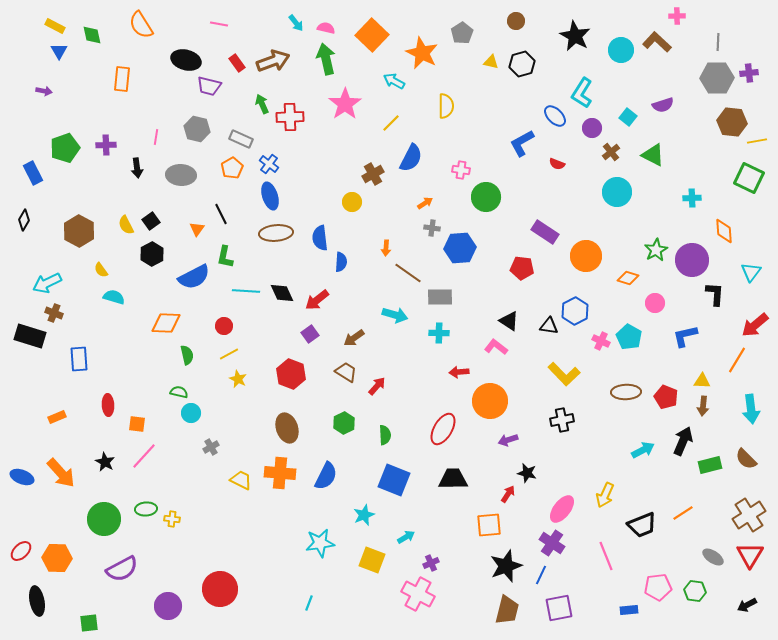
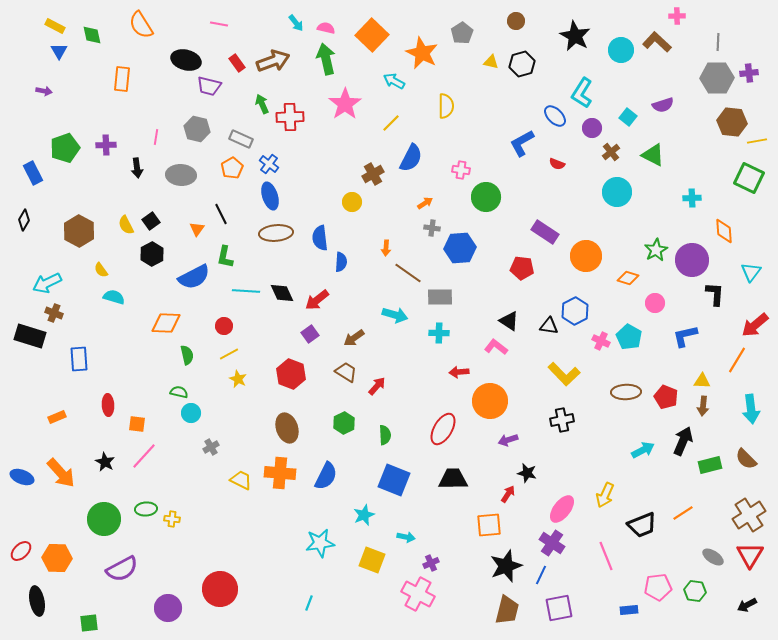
cyan arrow at (406, 537): rotated 42 degrees clockwise
purple circle at (168, 606): moved 2 px down
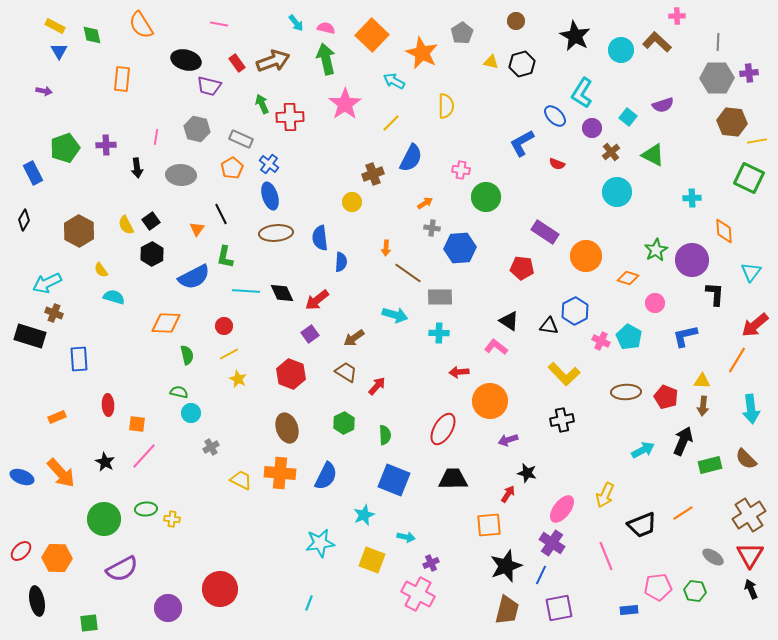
brown cross at (373, 174): rotated 10 degrees clockwise
black arrow at (747, 605): moved 4 px right, 16 px up; rotated 96 degrees clockwise
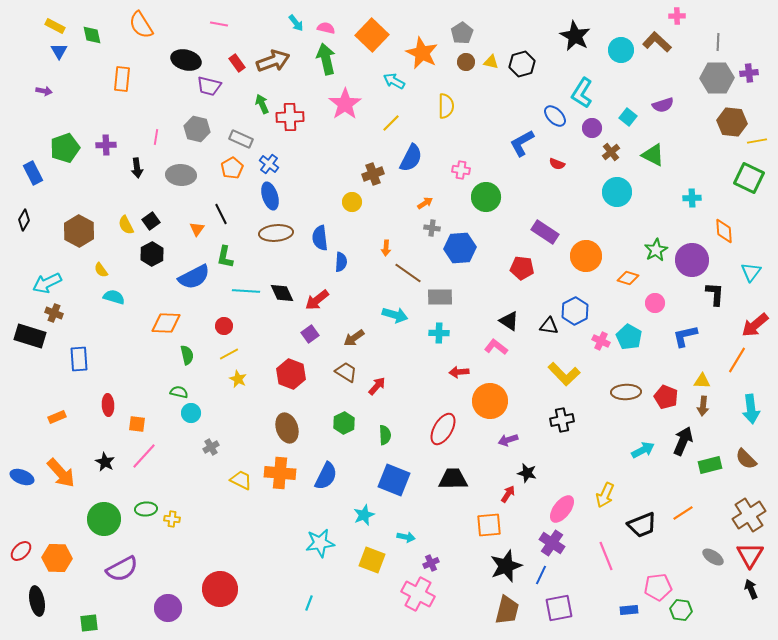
brown circle at (516, 21): moved 50 px left, 41 px down
green hexagon at (695, 591): moved 14 px left, 19 px down
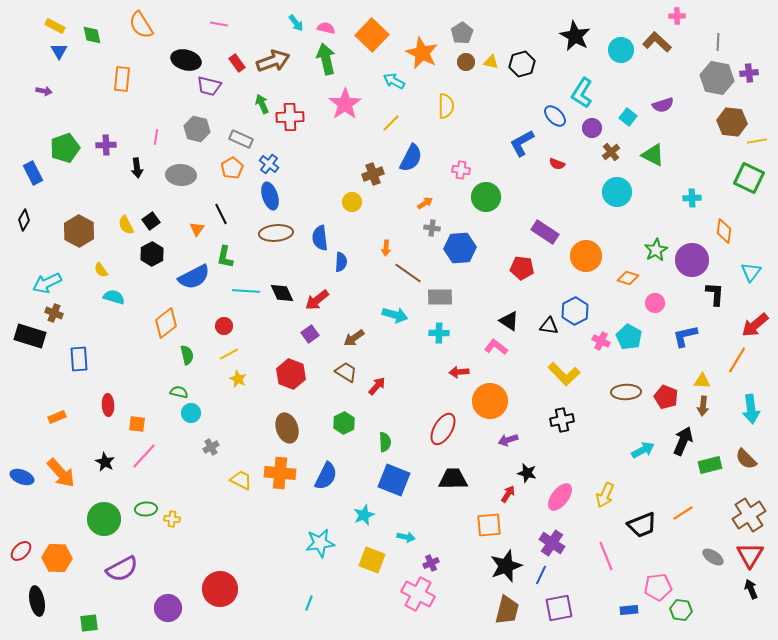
gray hexagon at (717, 78): rotated 12 degrees clockwise
orange diamond at (724, 231): rotated 10 degrees clockwise
orange diamond at (166, 323): rotated 40 degrees counterclockwise
green semicircle at (385, 435): moved 7 px down
pink ellipse at (562, 509): moved 2 px left, 12 px up
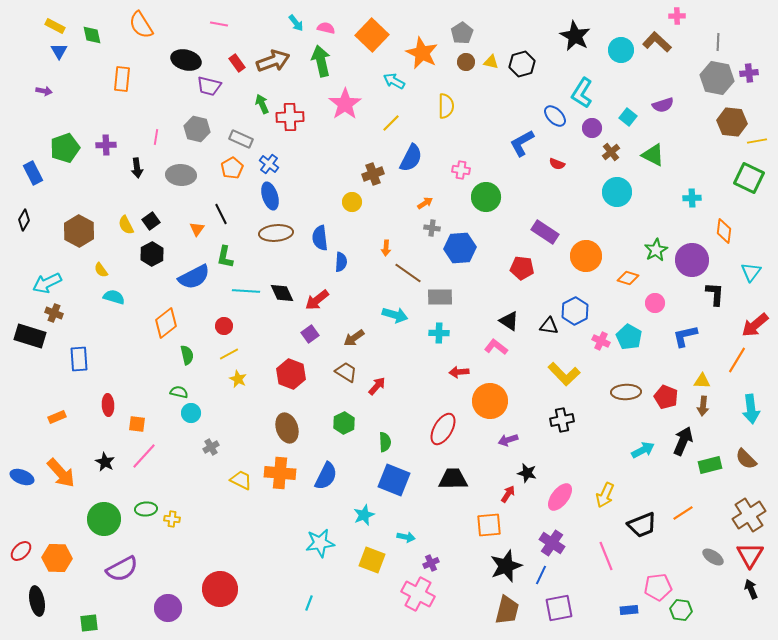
green arrow at (326, 59): moved 5 px left, 2 px down
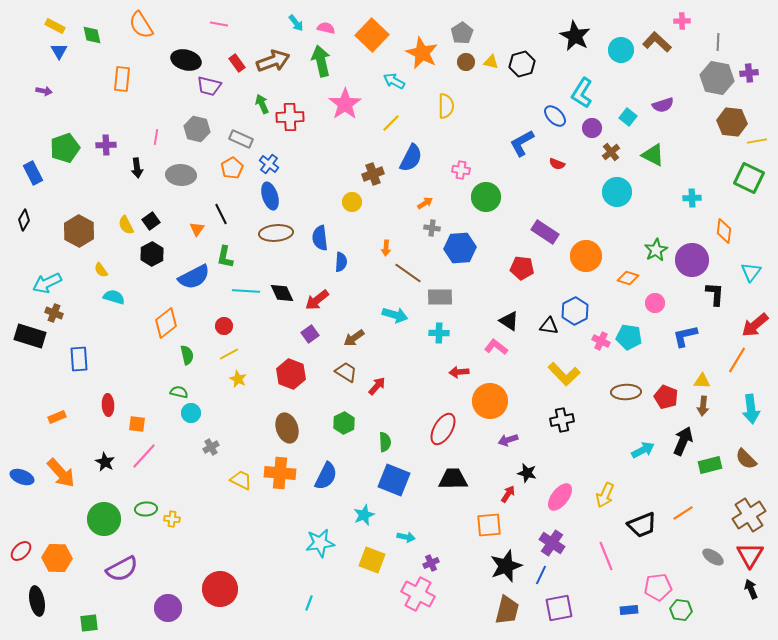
pink cross at (677, 16): moved 5 px right, 5 px down
cyan pentagon at (629, 337): rotated 20 degrees counterclockwise
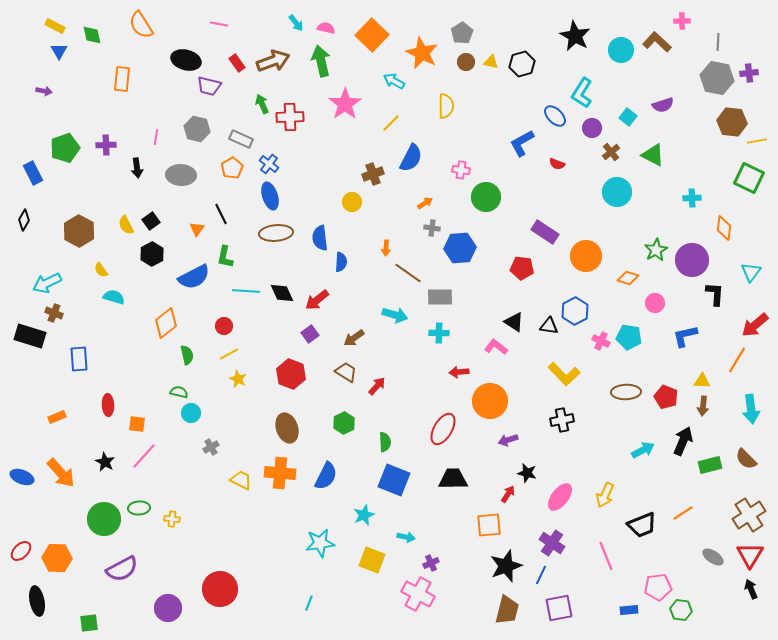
orange diamond at (724, 231): moved 3 px up
black triangle at (509, 321): moved 5 px right, 1 px down
green ellipse at (146, 509): moved 7 px left, 1 px up
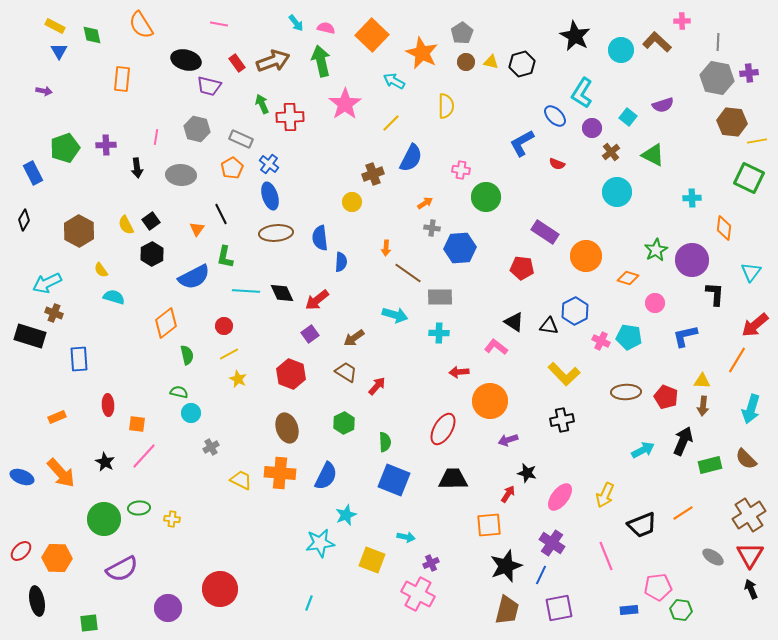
cyan arrow at (751, 409): rotated 24 degrees clockwise
cyan star at (364, 515): moved 18 px left
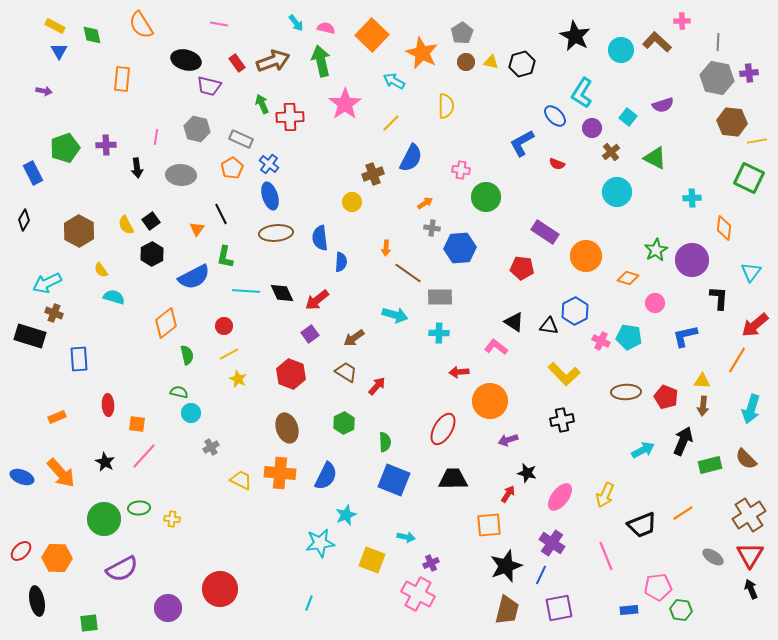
green triangle at (653, 155): moved 2 px right, 3 px down
black L-shape at (715, 294): moved 4 px right, 4 px down
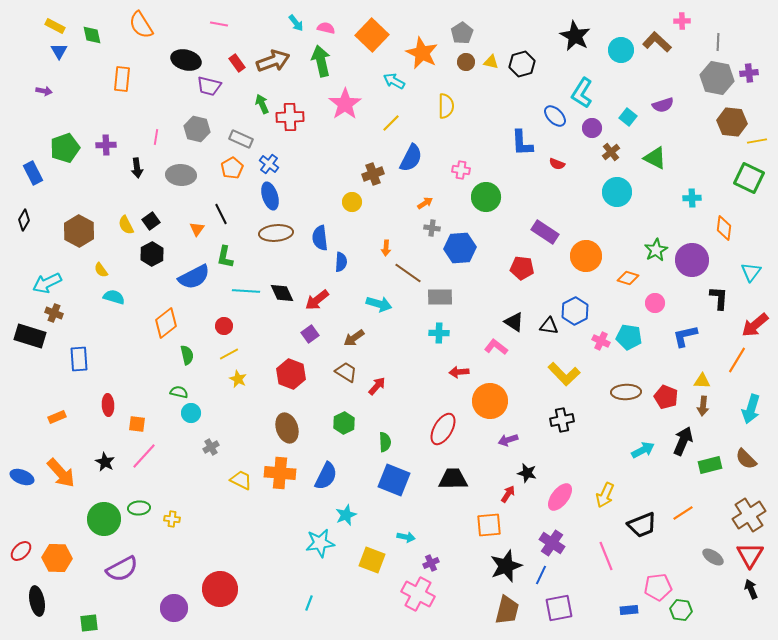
blue L-shape at (522, 143): rotated 64 degrees counterclockwise
cyan arrow at (395, 315): moved 16 px left, 11 px up
purple circle at (168, 608): moved 6 px right
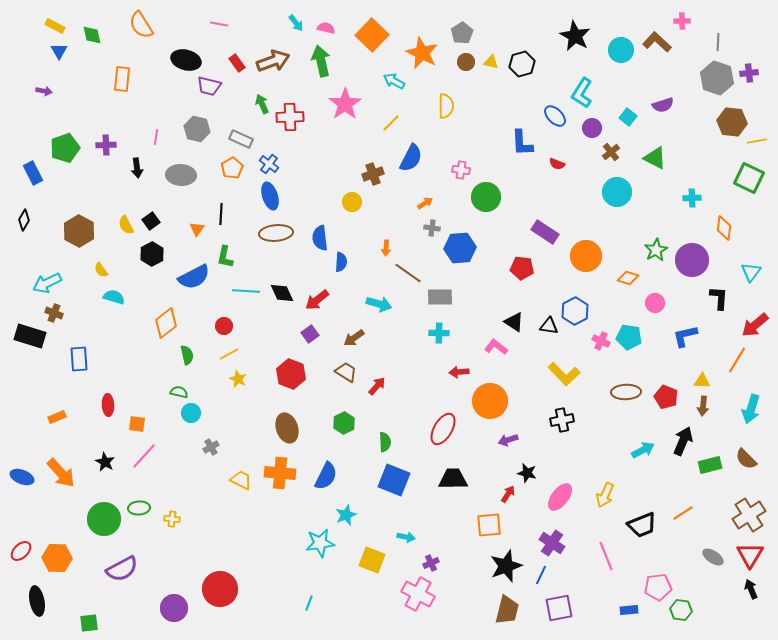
gray hexagon at (717, 78): rotated 8 degrees clockwise
black line at (221, 214): rotated 30 degrees clockwise
